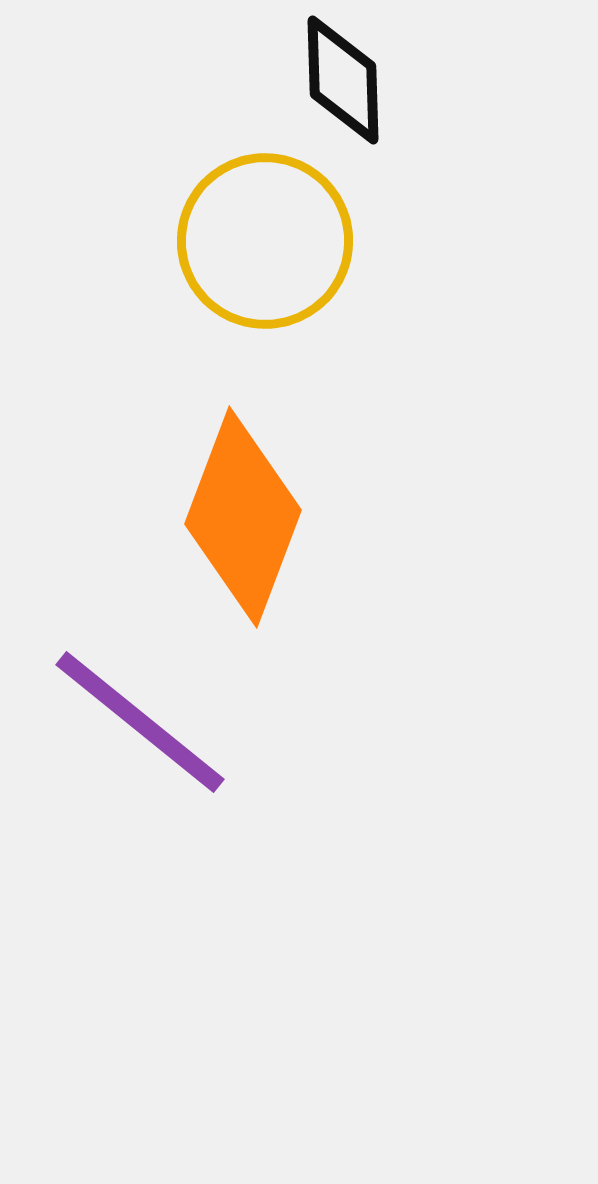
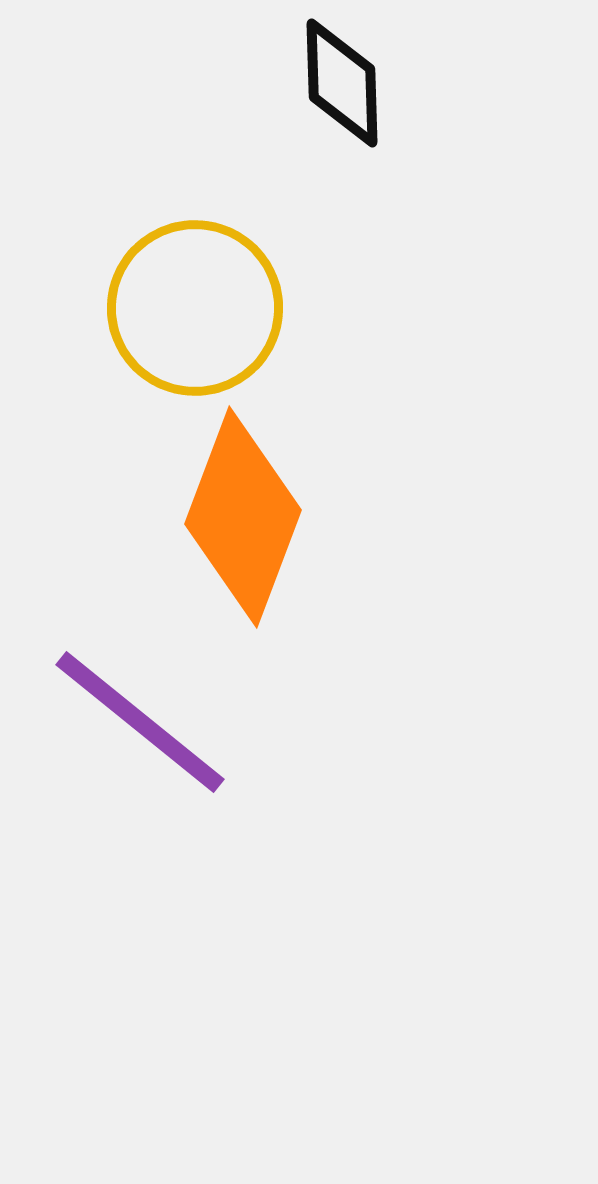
black diamond: moved 1 px left, 3 px down
yellow circle: moved 70 px left, 67 px down
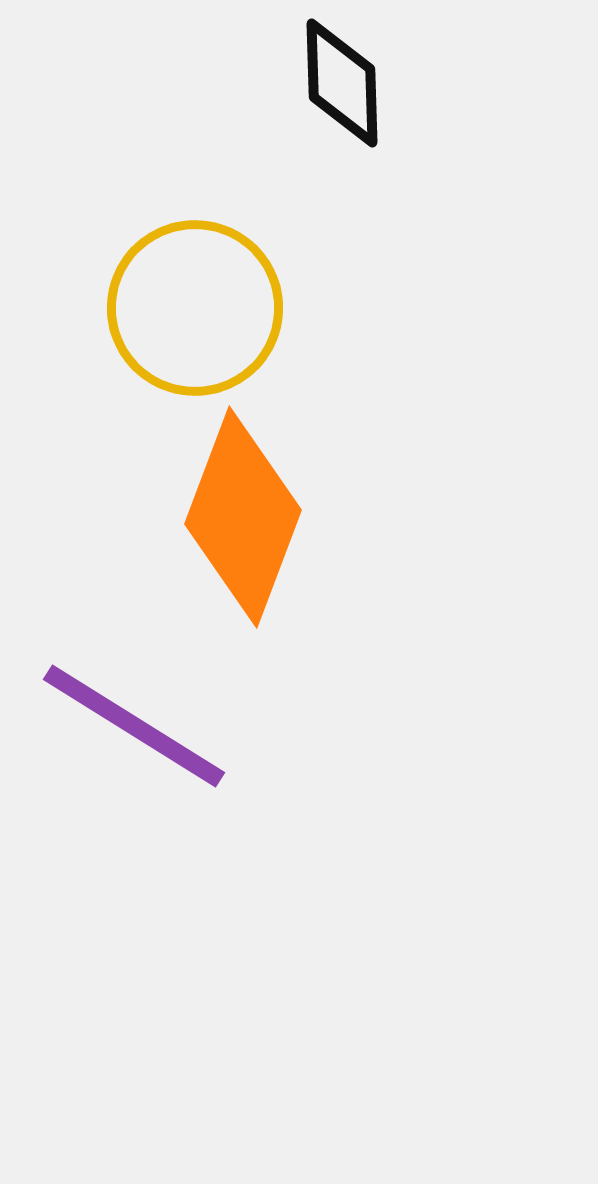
purple line: moved 6 px left, 4 px down; rotated 7 degrees counterclockwise
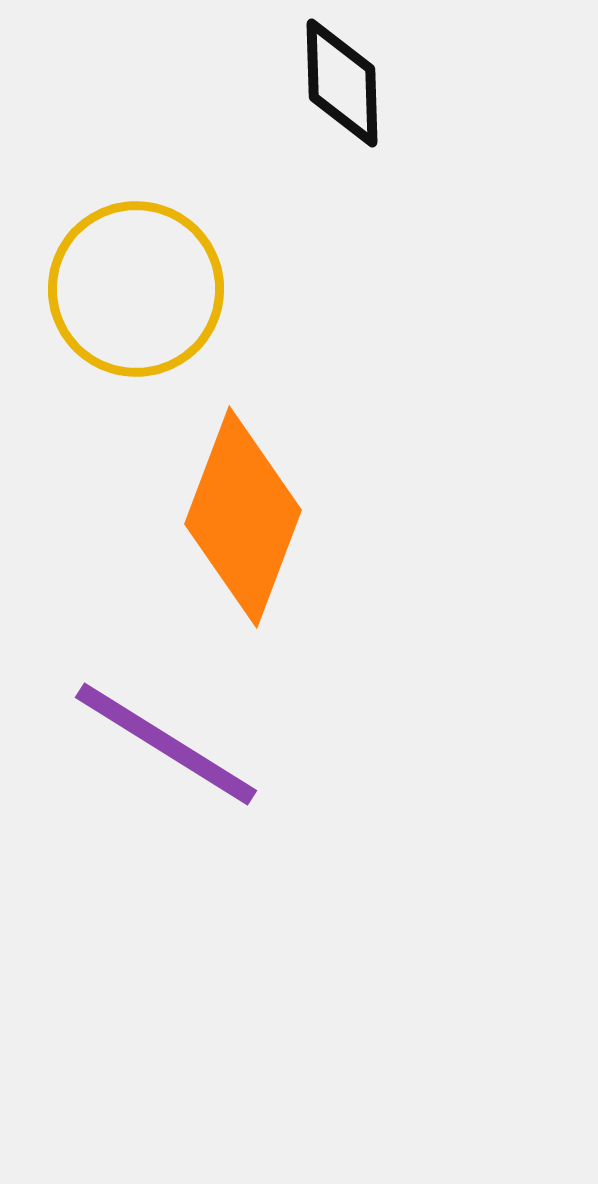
yellow circle: moved 59 px left, 19 px up
purple line: moved 32 px right, 18 px down
